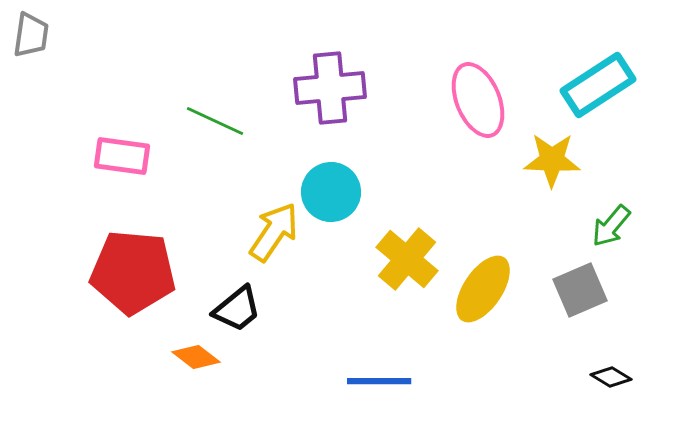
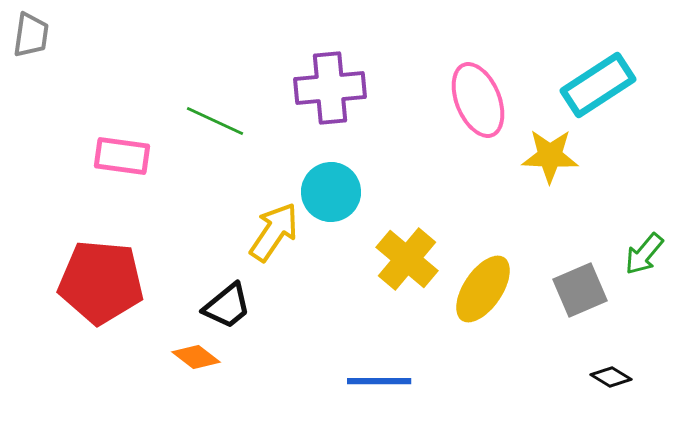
yellow star: moved 2 px left, 4 px up
green arrow: moved 33 px right, 28 px down
red pentagon: moved 32 px left, 10 px down
black trapezoid: moved 10 px left, 3 px up
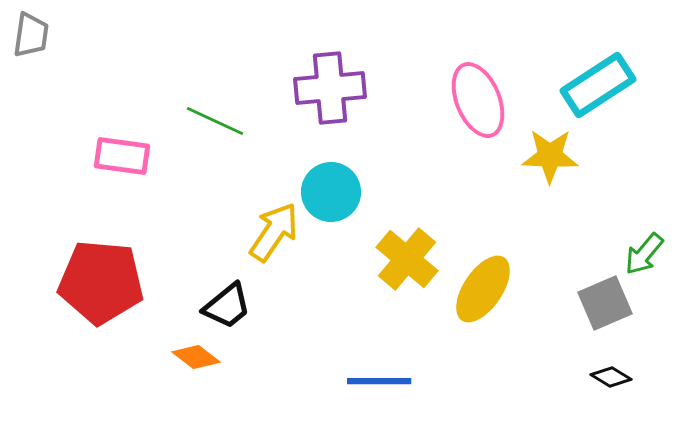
gray square: moved 25 px right, 13 px down
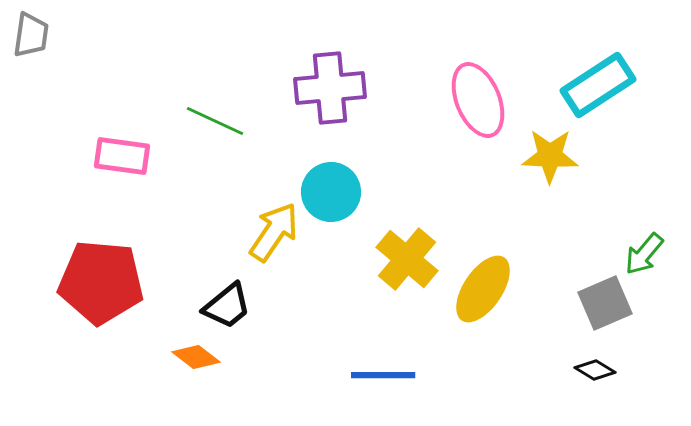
black diamond: moved 16 px left, 7 px up
blue line: moved 4 px right, 6 px up
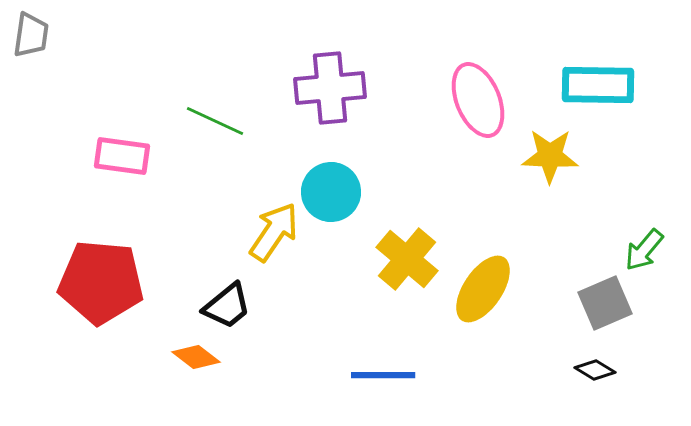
cyan rectangle: rotated 34 degrees clockwise
green arrow: moved 4 px up
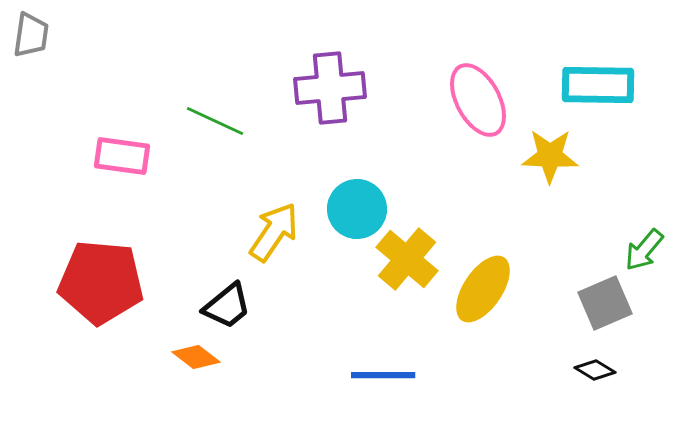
pink ellipse: rotated 6 degrees counterclockwise
cyan circle: moved 26 px right, 17 px down
